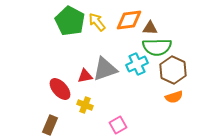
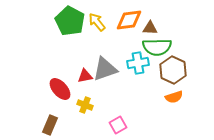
cyan cross: moved 1 px right, 1 px up; rotated 15 degrees clockwise
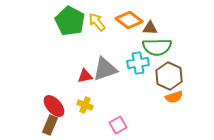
orange diamond: rotated 44 degrees clockwise
brown hexagon: moved 4 px left, 6 px down
red ellipse: moved 6 px left, 17 px down
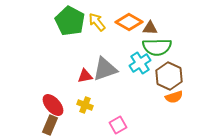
orange diamond: moved 2 px down; rotated 8 degrees counterclockwise
cyan cross: moved 2 px right; rotated 25 degrees counterclockwise
red ellipse: moved 1 px left, 1 px up
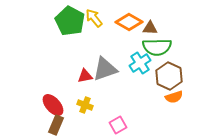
yellow arrow: moved 3 px left, 4 px up
brown rectangle: moved 6 px right
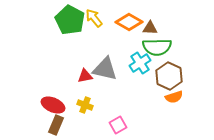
green pentagon: moved 1 px up
gray triangle: rotated 32 degrees clockwise
red ellipse: rotated 25 degrees counterclockwise
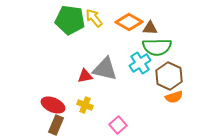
green pentagon: rotated 20 degrees counterclockwise
pink square: rotated 12 degrees counterclockwise
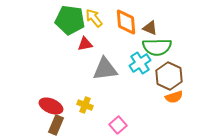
orange diamond: moved 3 px left; rotated 56 degrees clockwise
brown triangle: rotated 21 degrees clockwise
gray triangle: rotated 20 degrees counterclockwise
red triangle: moved 32 px up
red ellipse: moved 2 px left, 1 px down
